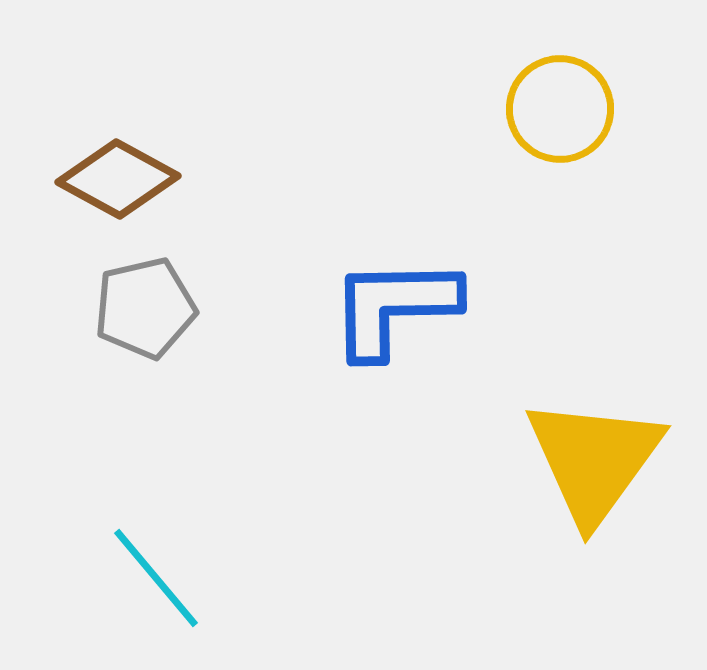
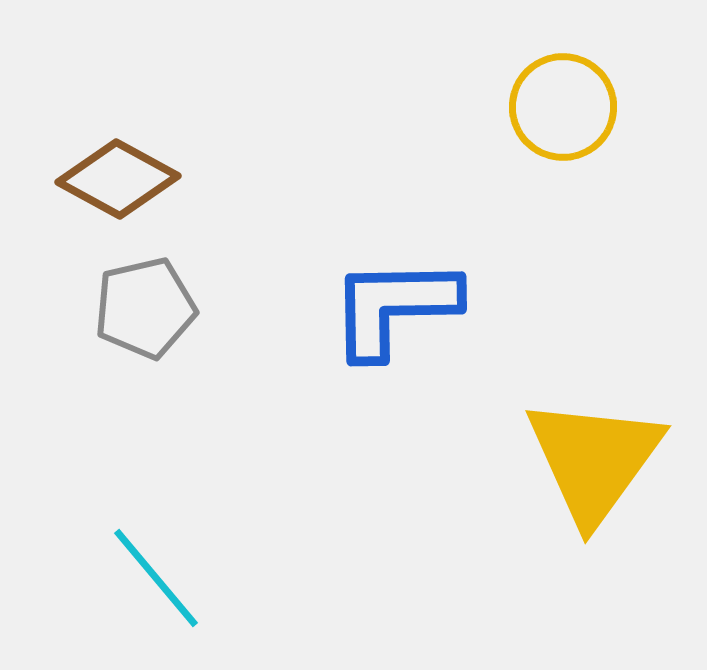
yellow circle: moved 3 px right, 2 px up
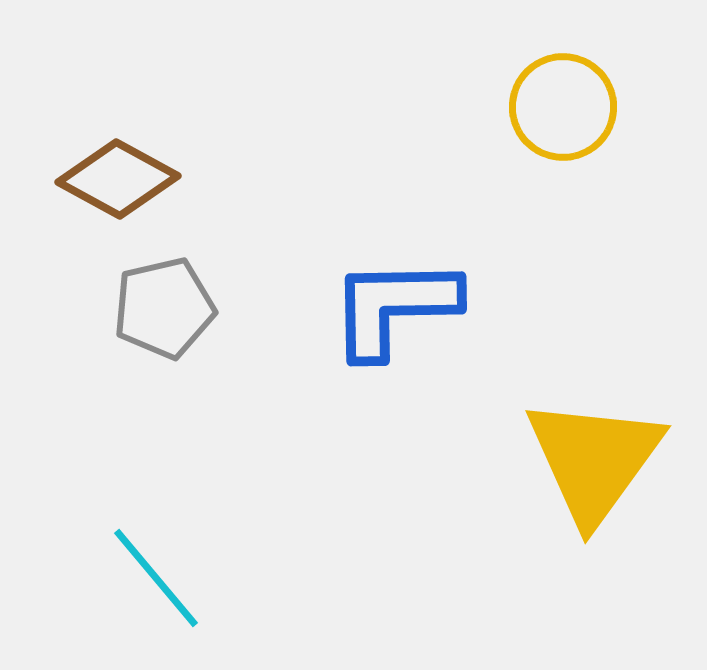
gray pentagon: moved 19 px right
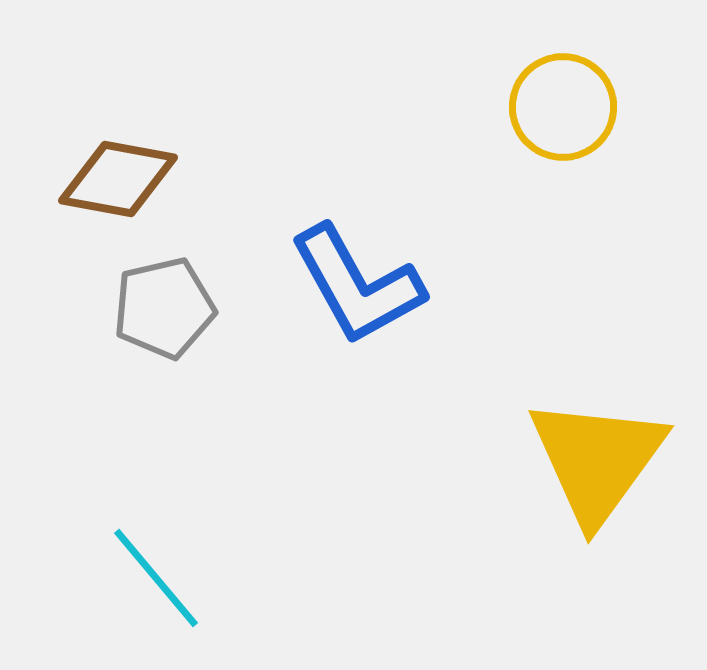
brown diamond: rotated 18 degrees counterclockwise
blue L-shape: moved 37 px left, 22 px up; rotated 118 degrees counterclockwise
yellow triangle: moved 3 px right
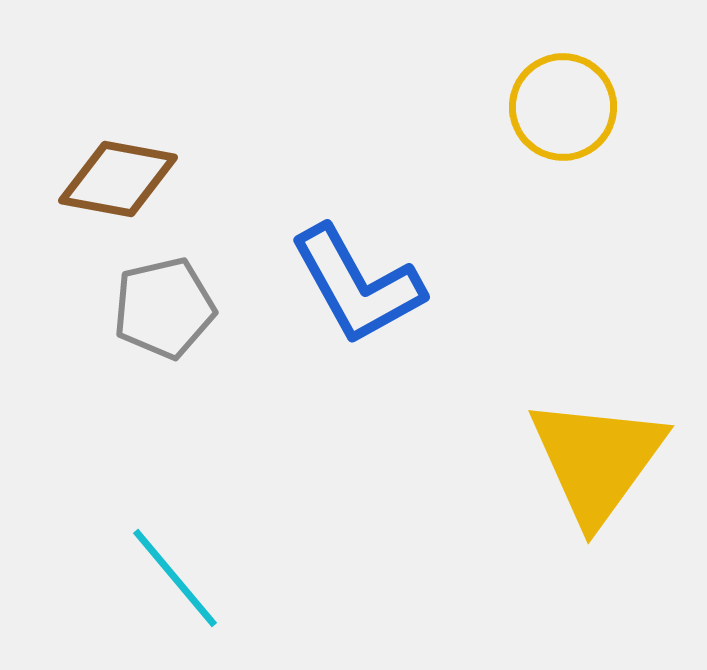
cyan line: moved 19 px right
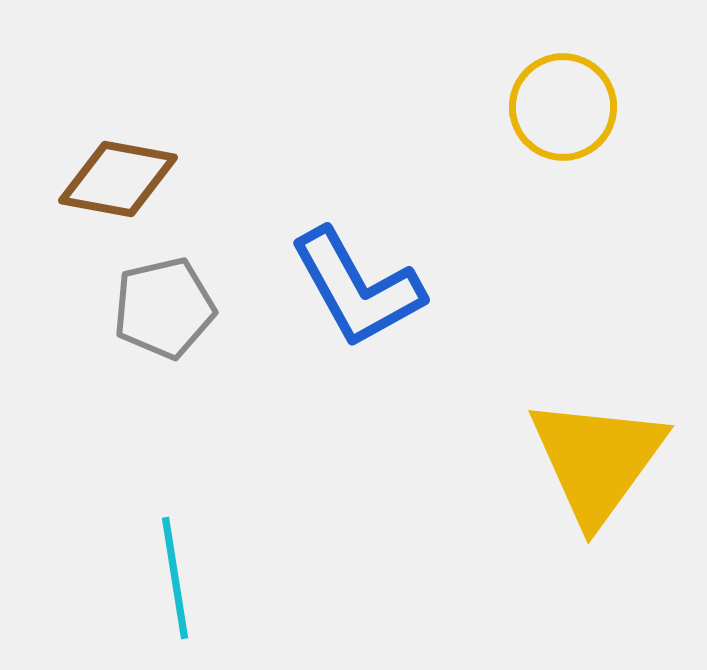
blue L-shape: moved 3 px down
cyan line: rotated 31 degrees clockwise
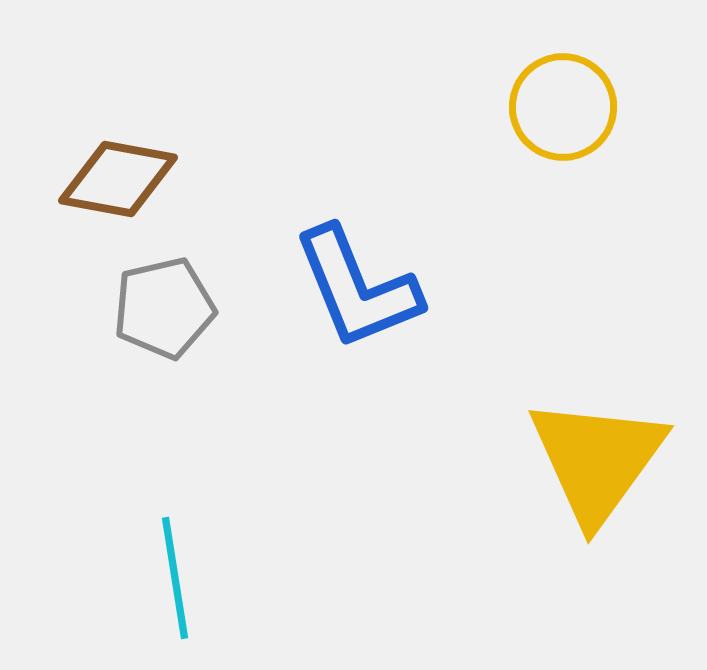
blue L-shape: rotated 7 degrees clockwise
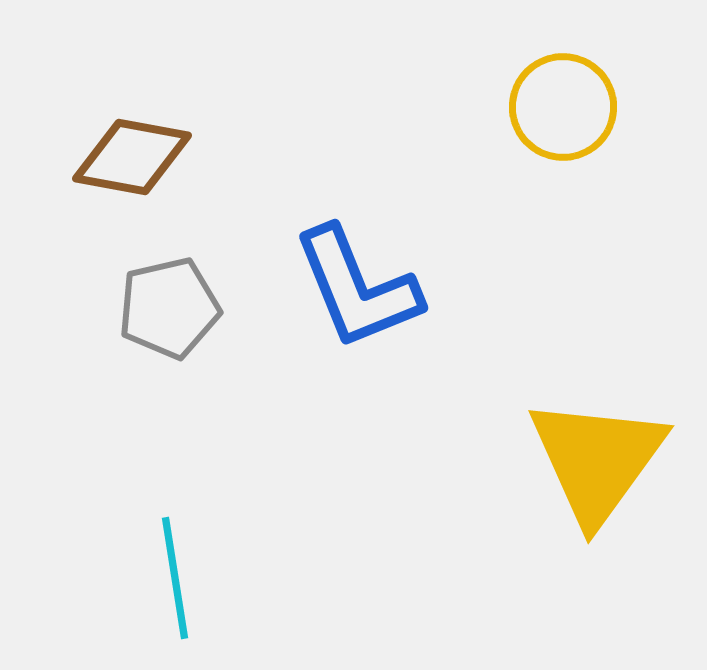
brown diamond: moved 14 px right, 22 px up
gray pentagon: moved 5 px right
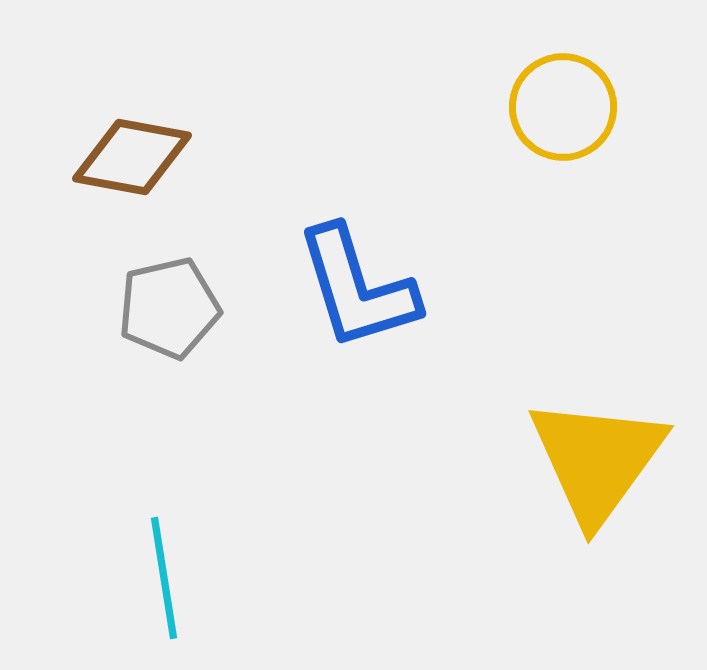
blue L-shape: rotated 5 degrees clockwise
cyan line: moved 11 px left
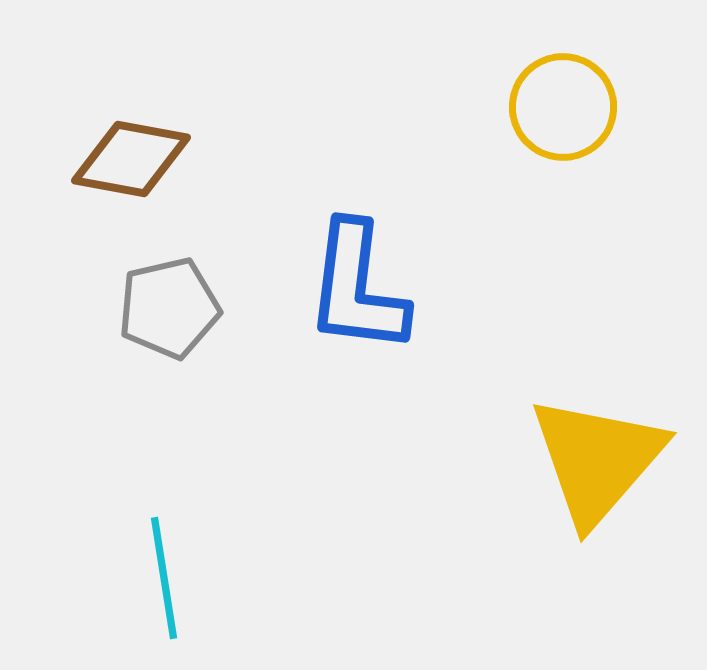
brown diamond: moved 1 px left, 2 px down
blue L-shape: rotated 24 degrees clockwise
yellow triangle: rotated 5 degrees clockwise
